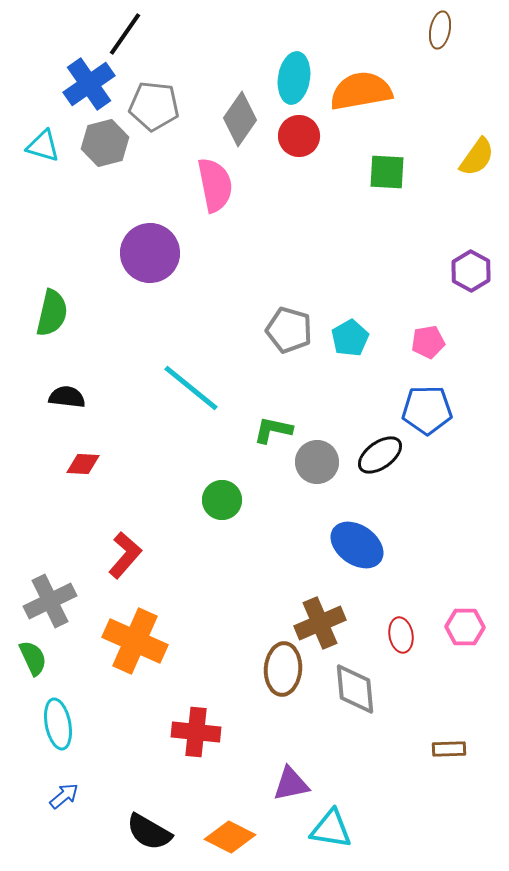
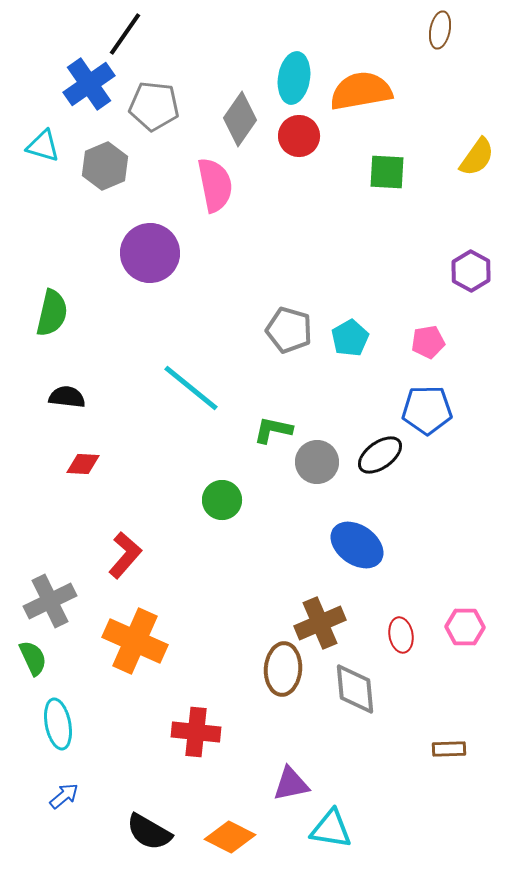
gray hexagon at (105, 143): moved 23 px down; rotated 9 degrees counterclockwise
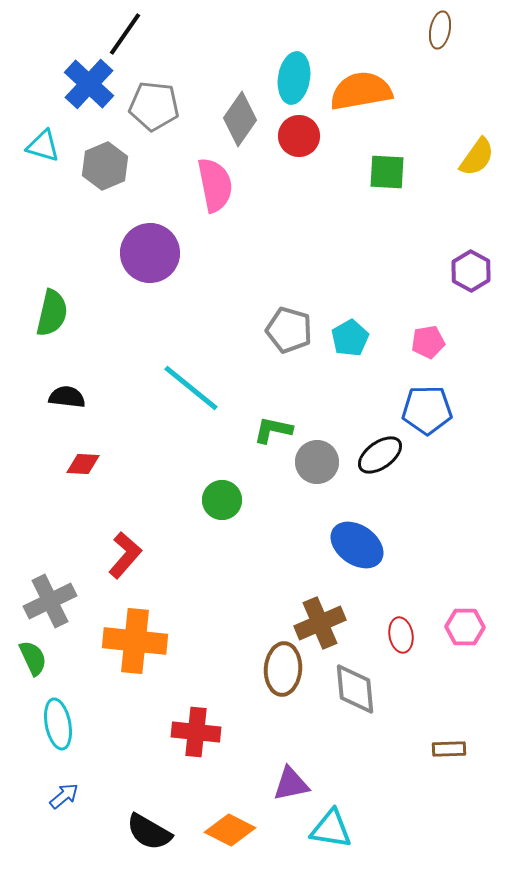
blue cross at (89, 84): rotated 12 degrees counterclockwise
orange cross at (135, 641): rotated 18 degrees counterclockwise
orange diamond at (230, 837): moved 7 px up
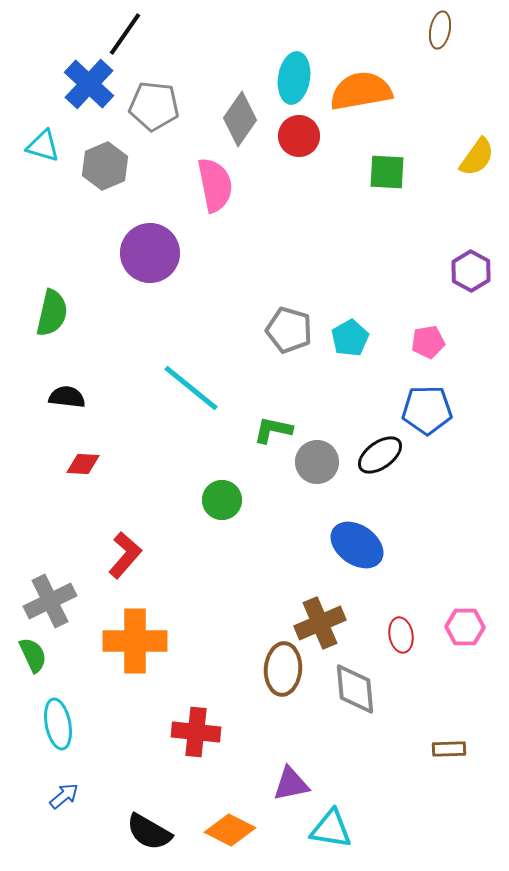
orange cross at (135, 641): rotated 6 degrees counterclockwise
green semicircle at (33, 658): moved 3 px up
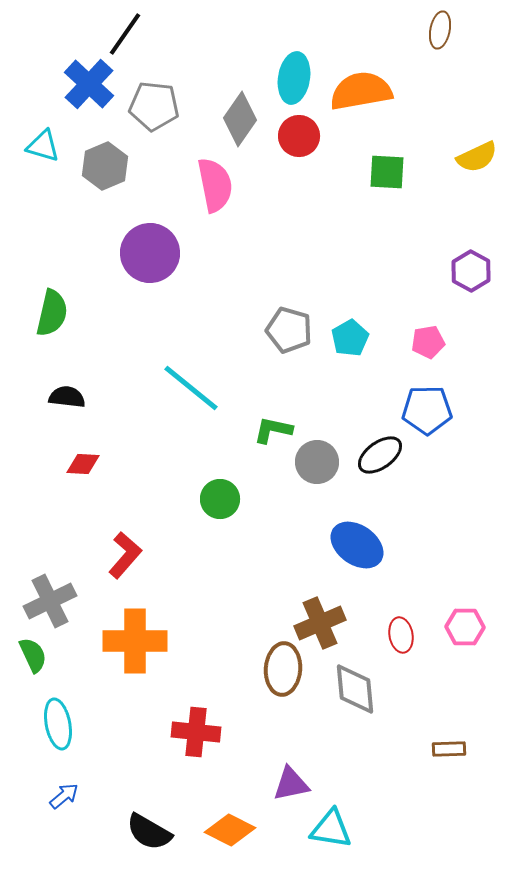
yellow semicircle at (477, 157): rotated 30 degrees clockwise
green circle at (222, 500): moved 2 px left, 1 px up
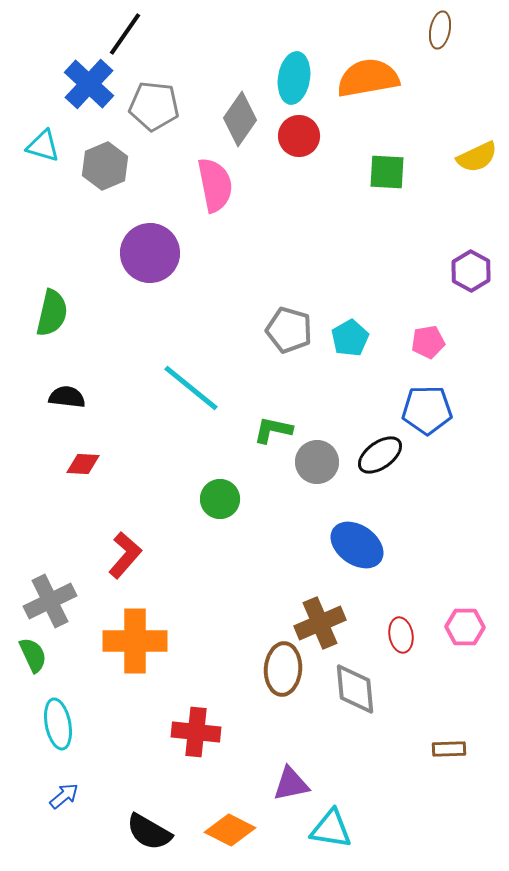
orange semicircle at (361, 91): moved 7 px right, 13 px up
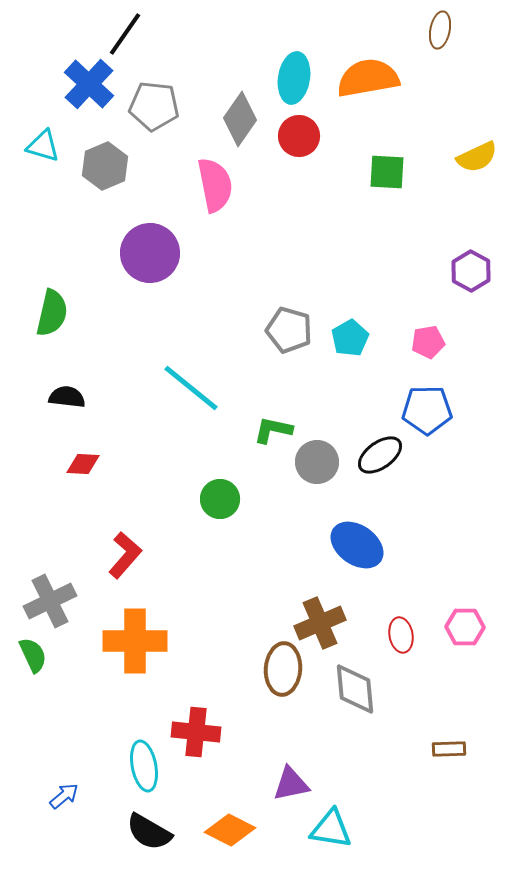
cyan ellipse at (58, 724): moved 86 px right, 42 px down
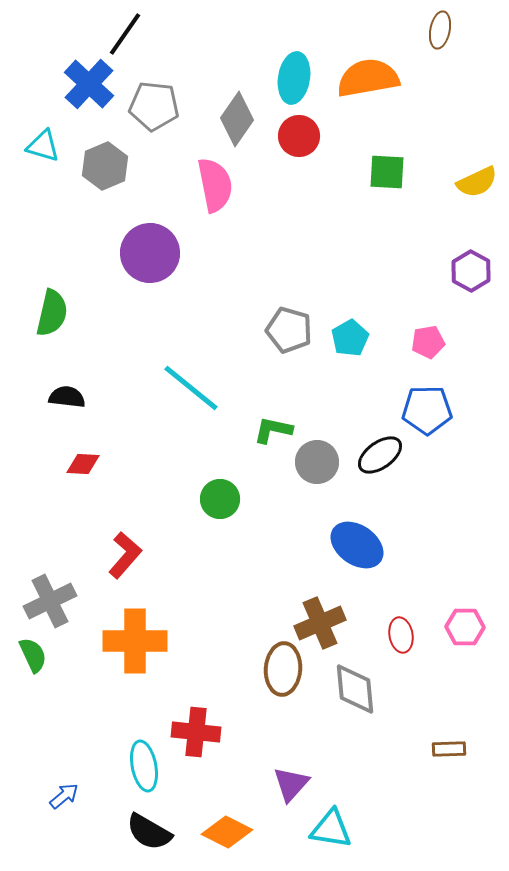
gray diamond at (240, 119): moved 3 px left
yellow semicircle at (477, 157): moved 25 px down
purple triangle at (291, 784): rotated 36 degrees counterclockwise
orange diamond at (230, 830): moved 3 px left, 2 px down
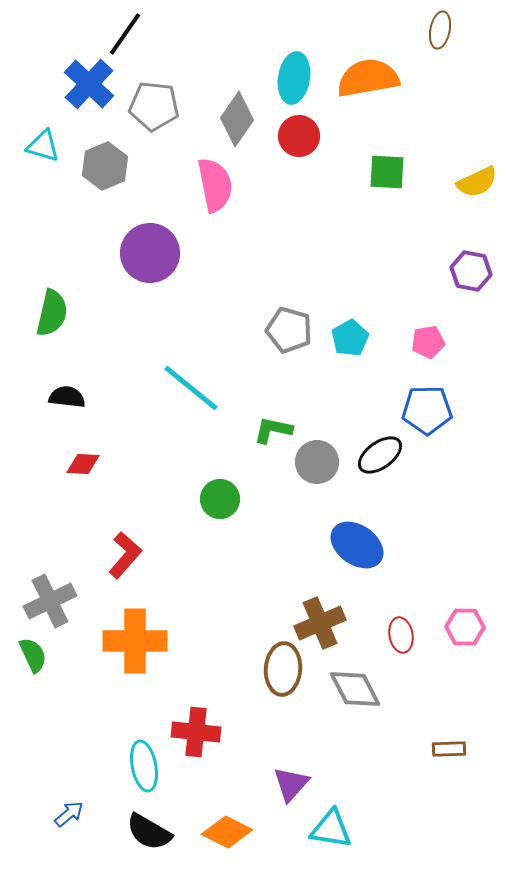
purple hexagon at (471, 271): rotated 18 degrees counterclockwise
gray diamond at (355, 689): rotated 22 degrees counterclockwise
blue arrow at (64, 796): moved 5 px right, 18 px down
